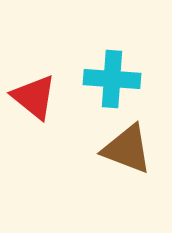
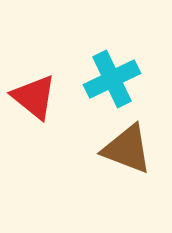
cyan cross: rotated 30 degrees counterclockwise
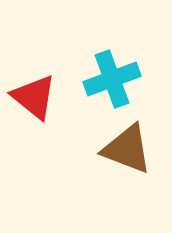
cyan cross: rotated 6 degrees clockwise
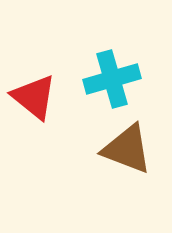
cyan cross: rotated 4 degrees clockwise
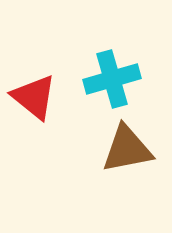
brown triangle: rotated 32 degrees counterclockwise
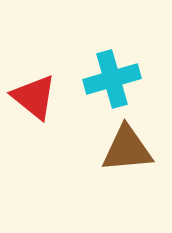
brown triangle: rotated 6 degrees clockwise
